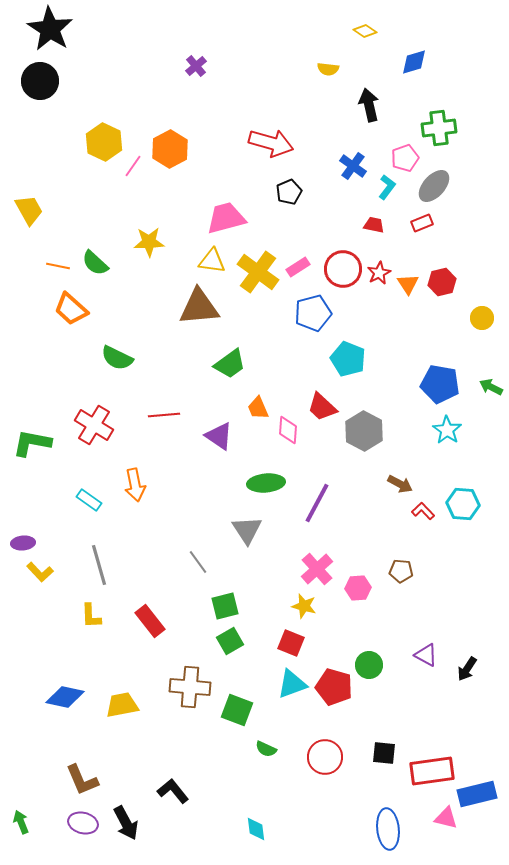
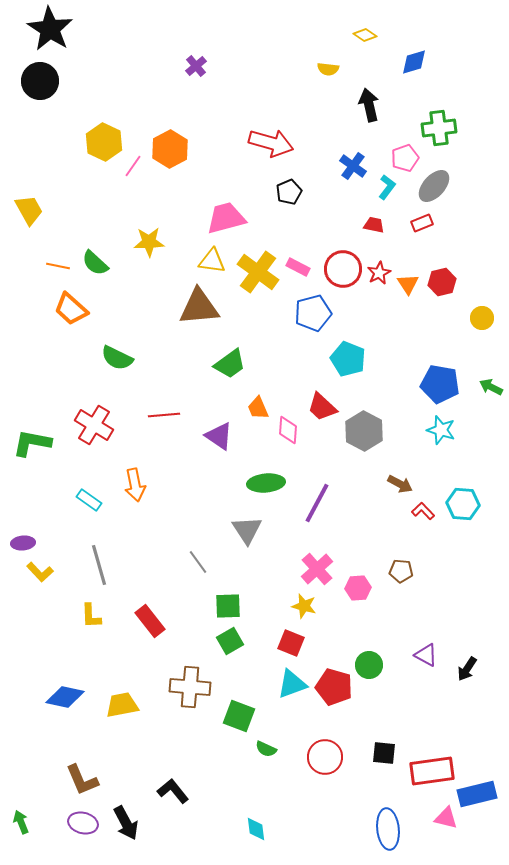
yellow diamond at (365, 31): moved 4 px down
pink rectangle at (298, 267): rotated 60 degrees clockwise
cyan star at (447, 430): moved 6 px left; rotated 16 degrees counterclockwise
green square at (225, 606): moved 3 px right; rotated 12 degrees clockwise
green square at (237, 710): moved 2 px right, 6 px down
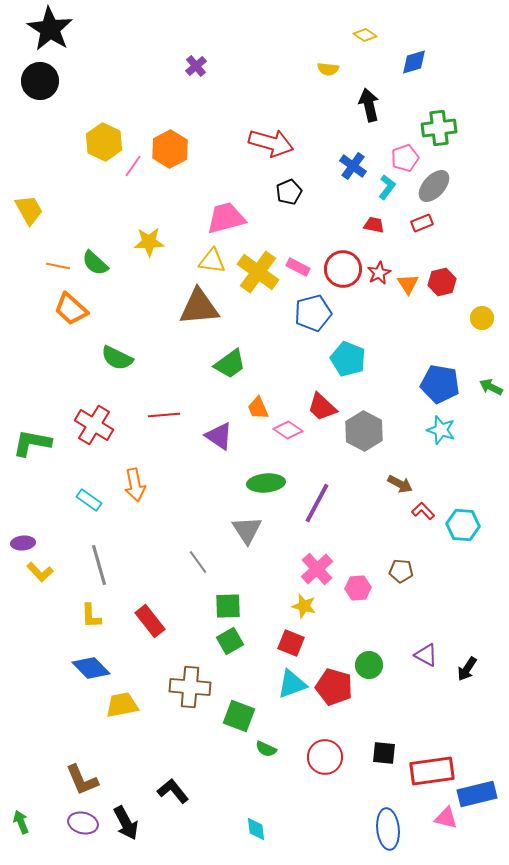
pink diamond at (288, 430): rotated 60 degrees counterclockwise
cyan hexagon at (463, 504): moved 21 px down
blue diamond at (65, 697): moved 26 px right, 29 px up; rotated 33 degrees clockwise
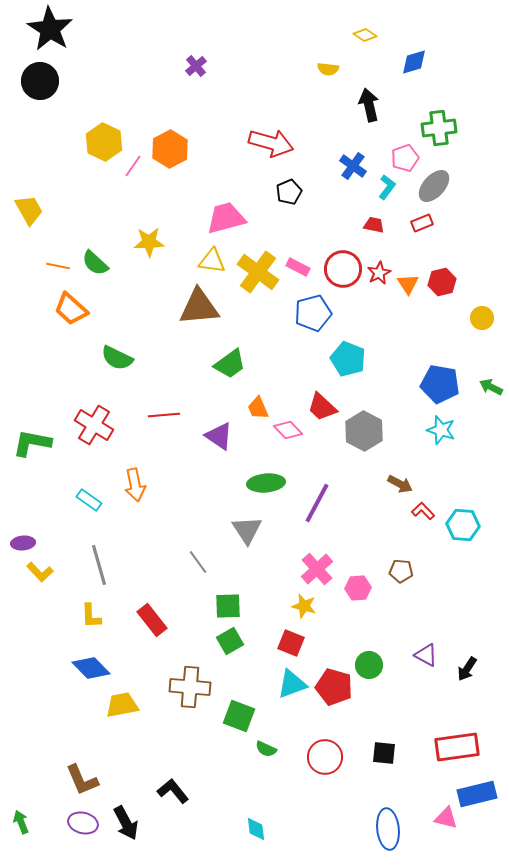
pink diamond at (288, 430): rotated 12 degrees clockwise
red rectangle at (150, 621): moved 2 px right, 1 px up
red rectangle at (432, 771): moved 25 px right, 24 px up
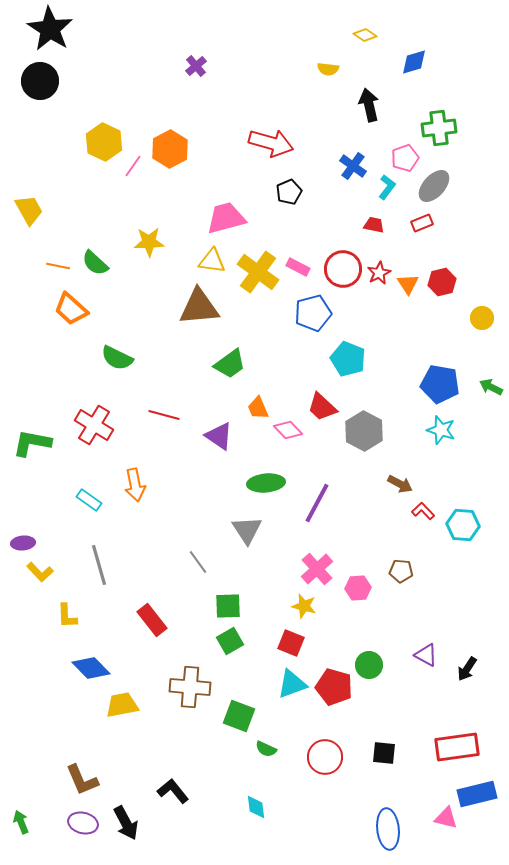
red line at (164, 415): rotated 20 degrees clockwise
yellow L-shape at (91, 616): moved 24 px left
cyan diamond at (256, 829): moved 22 px up
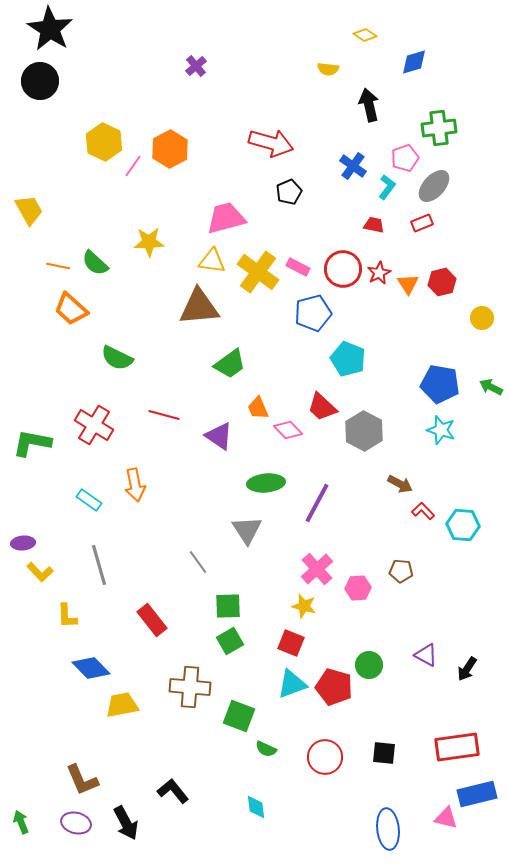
purple ellipse at (83, 823): moved 7 px left
